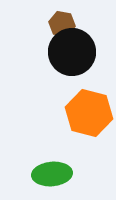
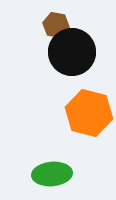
brown hexagon: moved 6 px left, 1 px down
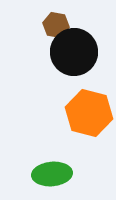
black circle: moved 2 px right
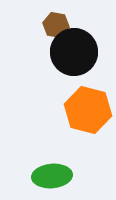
orange hexagon: moved 1 px left, 3 px up
green ellipse: moved 2 px down
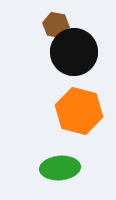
orange hexagon: moved 9 px left, 1 px down
green ellipse: moved 8 px right, 8 px up
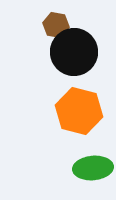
green ellipse: moved 33 px right
